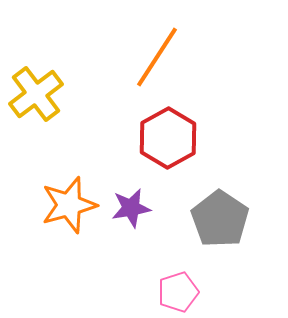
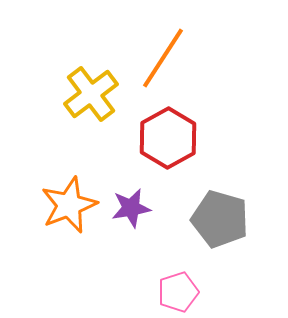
orange line: moved 6 px right, 1 px down
yellow cross: moved 55 px right
orange star: rotated 6 degrees counterclockwise
gray pentagon: rotated 18 degrees counterclockwise
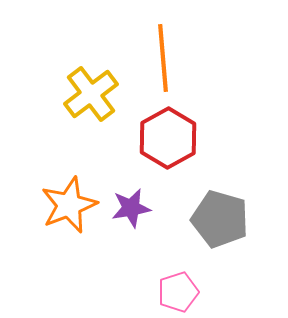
orange line: rotated 38 degrees counterclockwise
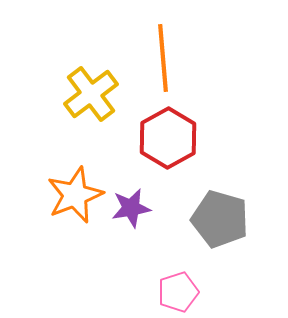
orange star: moved 6 px right, 10 px up
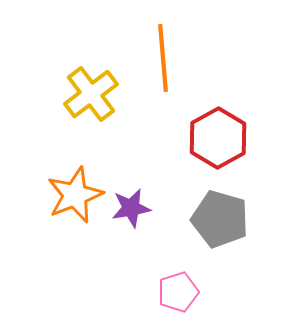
red hexagon: moved 50 px right
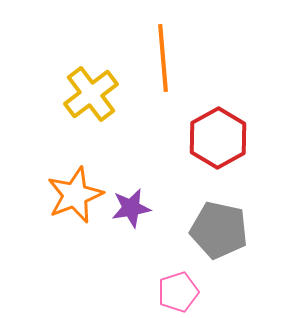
gray pentagon: moved 1 px left, 11 px down; rotated 4 degrees counterclockwise
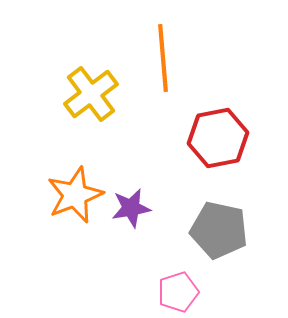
red hexagon: rotated 18 degrees clockwise
